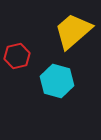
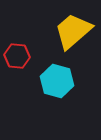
red hexagon: rotated 20 degrees clockwise
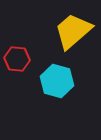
red hexagon: moved 3 px down
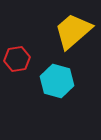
red hexagon: rotated 15 degrees counterclockwise
